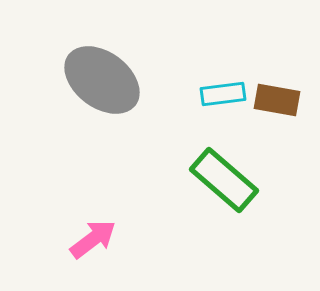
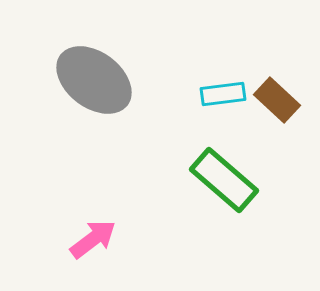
gray ellipse: moved 8 px left
brown rectangle: rotated 33 degrees clockwise
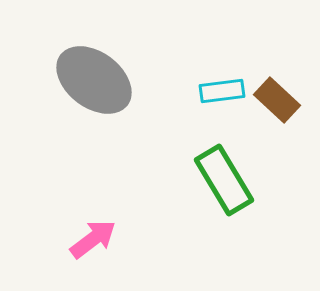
cyan rectangle: moved 1 px left, 3 px up
green rectangle: rotated 18 degrees clockwise
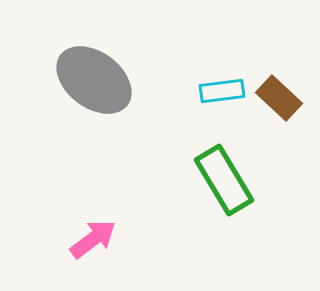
brown rectangle: moved 2 px right, 2 px up
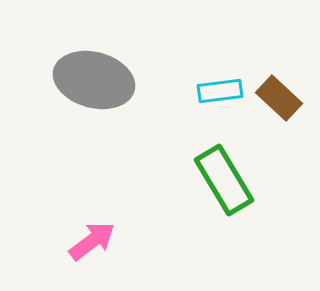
gray ellipse: rotated 22 degrees counterclockwise
cyan rectangle: moved 2 px left
pink arrow: moved 1 px left, 2 px down
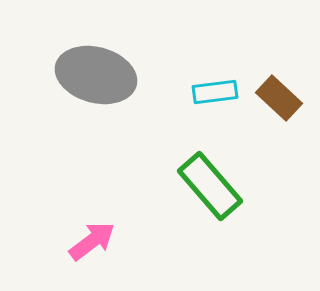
gray ellipse: moved 2 px right, 5 px up
cyan rectangle: moved 5 px left, 1 px down
green rectangle: moved 14 px left, 6 px down; rotated 10 degrees counterclockwise
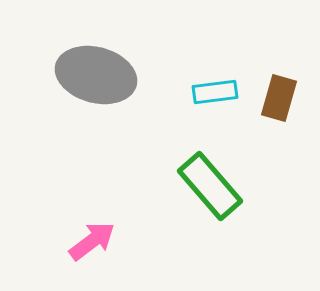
brown rectangle: rotated 63 degrees clockwise
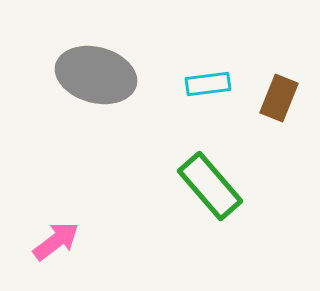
cyan rectangle: moved 7 px left, 8 px up
brown rectangle: rotated 6 degrees clockwise
pink arrow: moved 36 px left
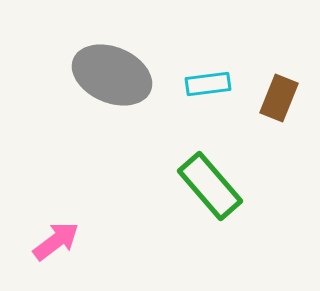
gray ellipse: moved 16 px right; rotated 8 degrees clockwise
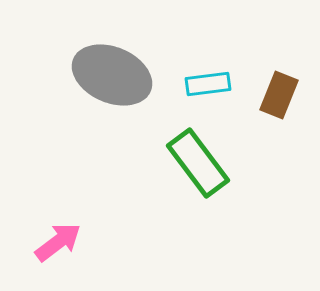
brown rectangle: moved 3 px up
green rectangle: moved 12 px left, 23 px up; rotated 4 degrees clockwise
pink arrow: moved 2 px right, 1 px down
